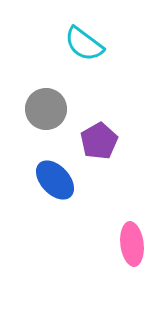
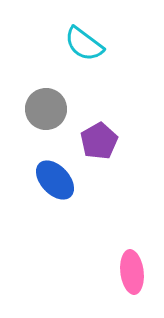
pink ellipse: moved 28 px down
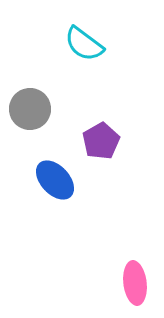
gray circle: moved 16 px left
purple pentagon: moved 2 px right
pink ellipse: moved 3 px right, 11 px down
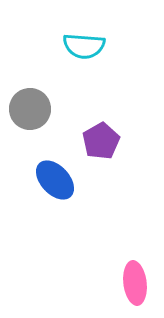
cyan semicircle: moved 2 px down; rotated 33 degrees counterclockwise
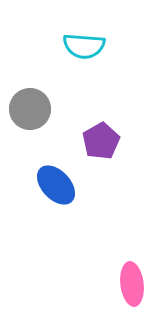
blue ellipse: moved 1 px right, 5 px down
pink ellipse: moved 3 px left, 1 px down
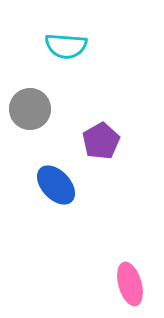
cyan semicircle: moved 18 px left
pink ellipse: moved 2 px left; rotated 9 degrees counterclockwise
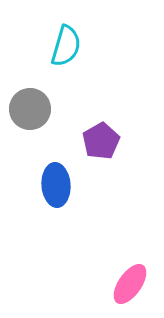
cyan semicircle: rotated 78 degrees counterclockwise
blue ellipse: rotated 39 degrees clockwise
pink ellipse: rotated 51 degrees clockwise
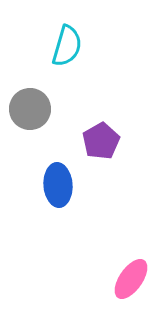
cyan semicircle: moved 1 px right
blue ellipse: moved 2 px right
pink ellipse: moved 1 px right, 5 px up
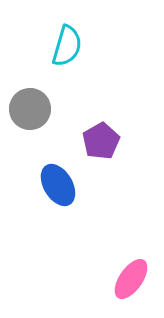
blue ellipse: rotated 27 degrees counterclockwise
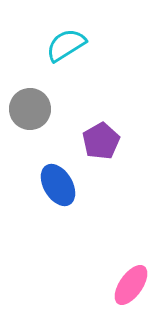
cyan semicircle: moved 1 px left, 1 px up; rotated 138 degrees counterclockwise
pink ellipse: moved 6 px down
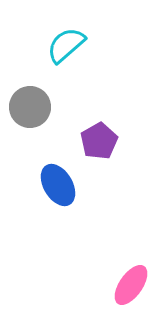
cyan semicircle: rotated 9 degrees counterclockwise
gray circle: moved 2 px up
purple pentagon: moved 2 px left
